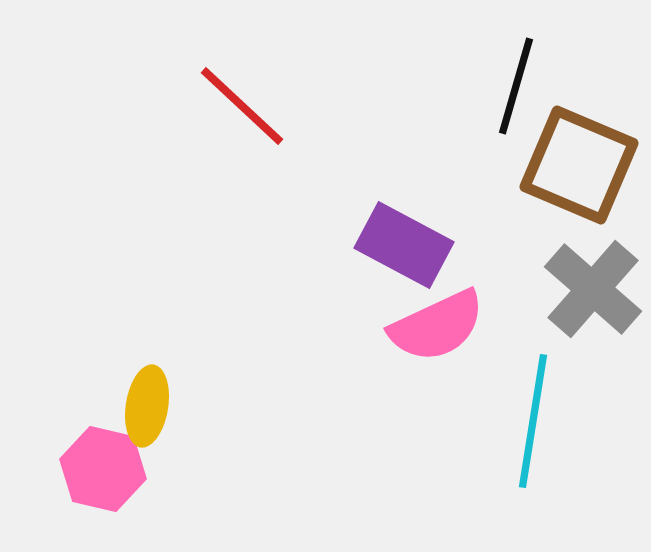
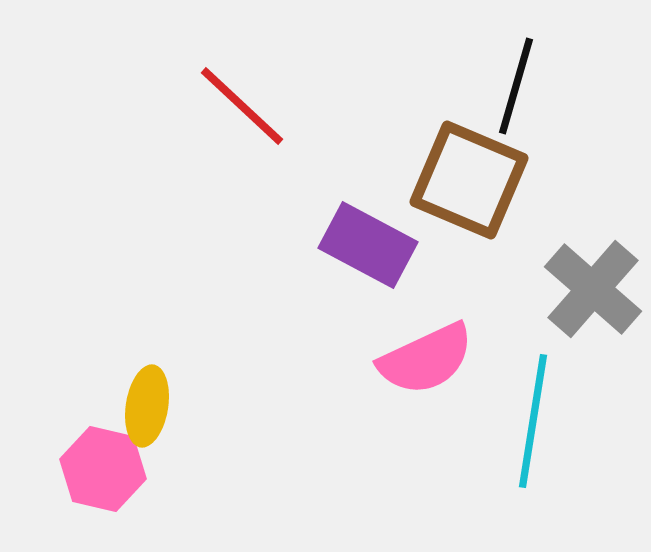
brown square: moved 110 px left, 15 px down
purple rectangle: moved 36 px left
pink semicircle: moved 11 px left, 33 px down
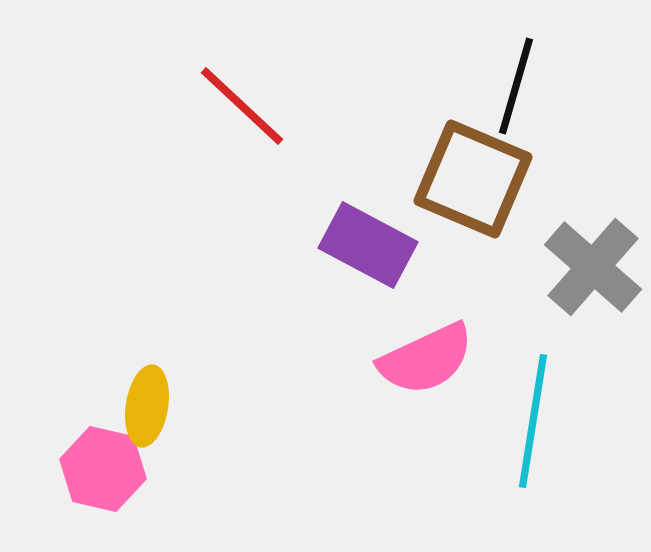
brown square: moved 4 px right, 1 px up
gray cross: moved 22 px up
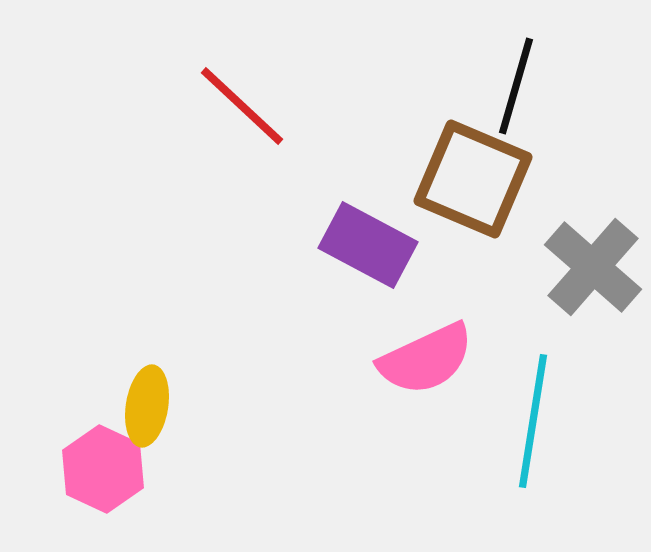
pink hexagon: rotated 12 degrees clockwise
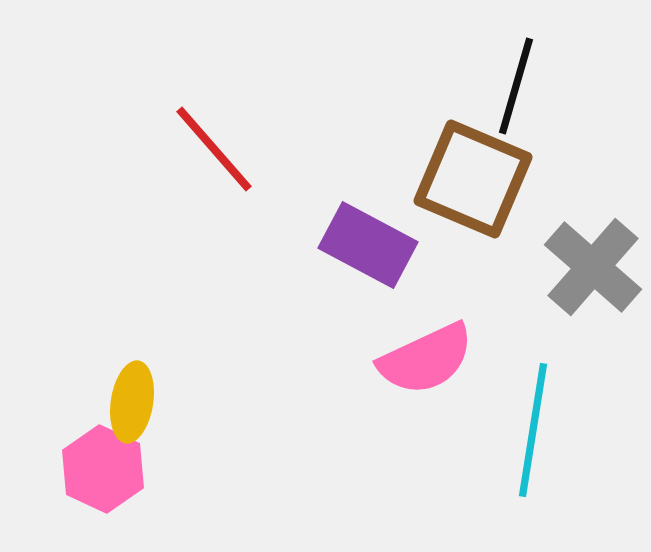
red line: moved 28 px left, 43 px down; rotated 6 degrees clockwise
yellow ellipse: moved 15 px left, 4 px up
cyan line: moved 9 px down
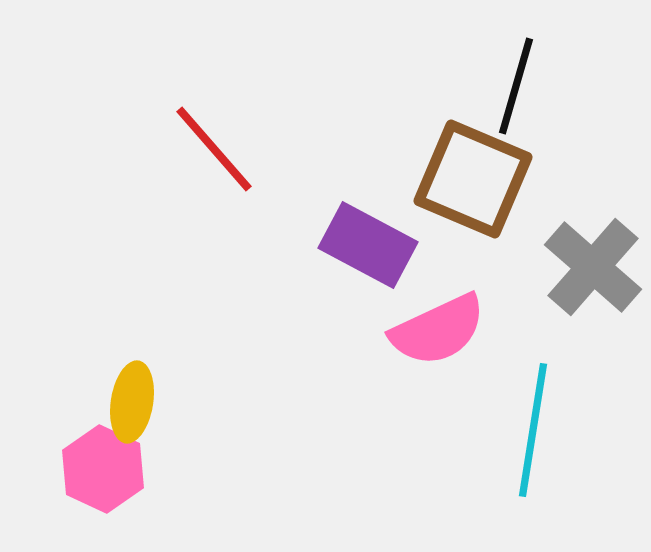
pink semicircle: moved 12 px right, 29 px up
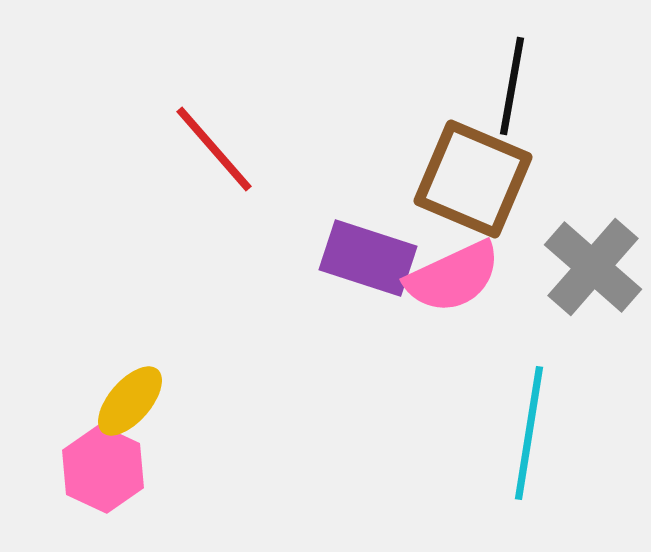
black line: moved 4 px left; rotated 6 degrees counterclockwise
purple rectangle: moved 13 px down; rotated 10 degrees counterclockwise
pink semicircle: moved 15 px right, 53 px up
yellow ellipse: moved 2 px left, 1 px up; rotated 32 degrees clockwise
cyan line: moved 4 px left, 3 px down
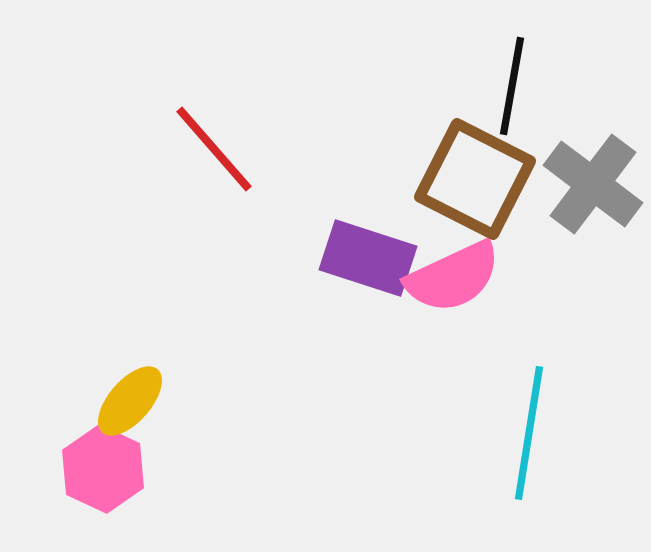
brown square: moved 2 px right; rotated 4 degrees clockwise
gray cross: moved 83 px up; rotated 4 degrees counterclockwise
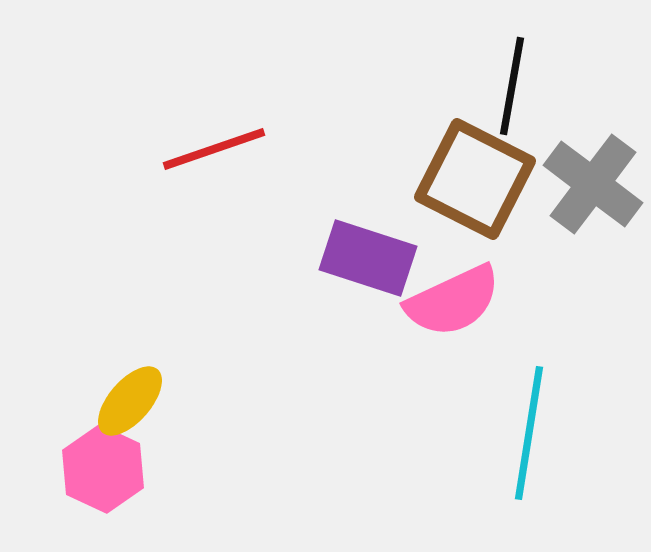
red line: rotated 68 degrees counterclockwise
pink semicircle: moved 24 px down
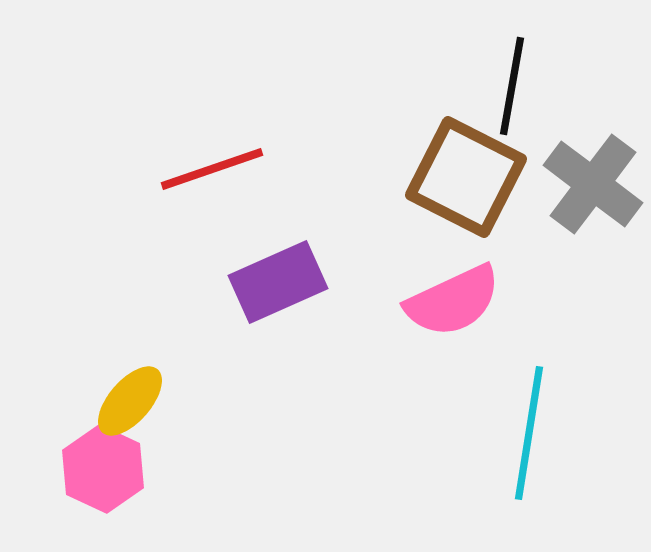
red line: moved 2 px left, 20 px down
brown square: moved 9 px left, 2 px up
purple rectangle: moved 90 px left, 24 px down; rotated 42 degrees counterclockwise
